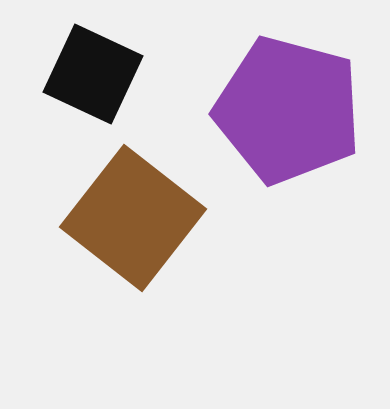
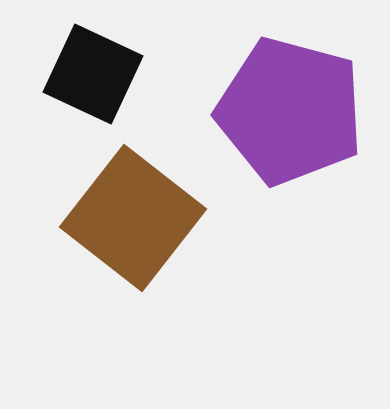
purple pentagon: moved 2 px right, 1 px down
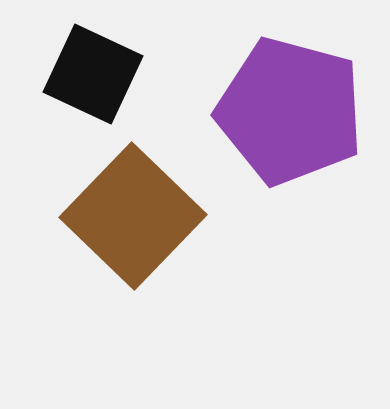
brown square: moved 2 px up; rotated 6 degrees clockwise
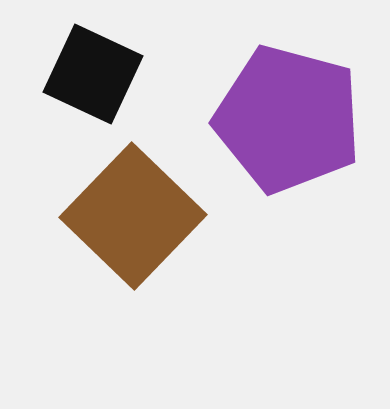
purple pentagon: moved 2 px left, 8 px down
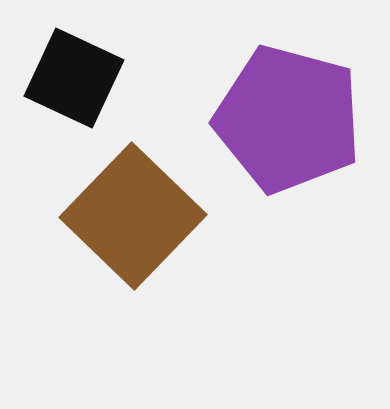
black square: moved 19 px left, 4 px down
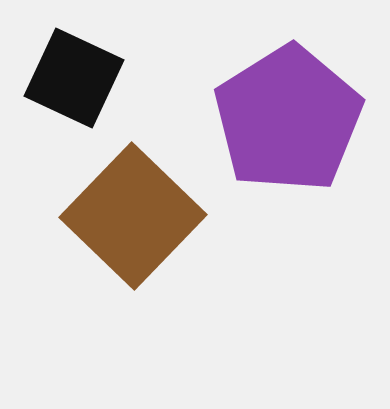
purple pentagon: rotated 25 degrees clockwise
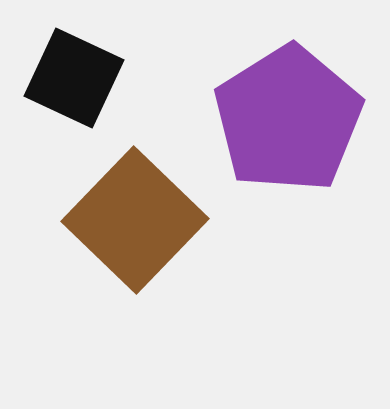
brown square: moved 2 px right, 4 px down
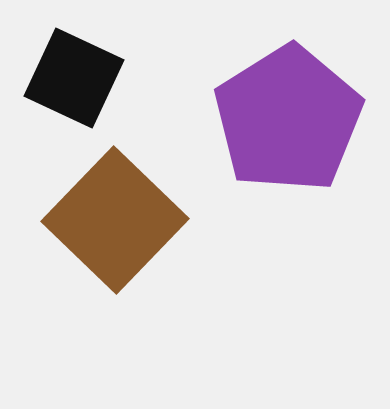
brown square: moved 20 px left
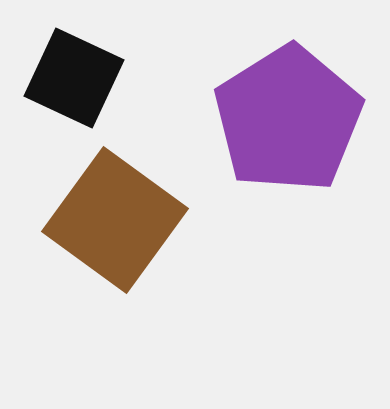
brown square: rotated 8 degrees counterclockwise
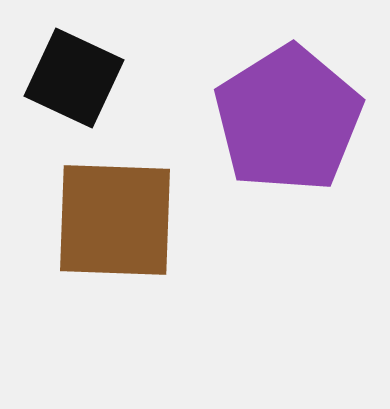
brown square: rotated 34 degrees counterclockwise
